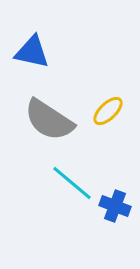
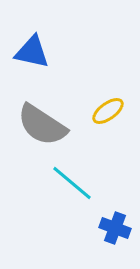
yellow ellipse: rotated 8 degrees clockwise
gray semicircle: moved 7 px left, 5 px down
blue cross: moved 22 px down
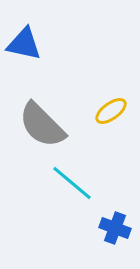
blue triangle: moved 8 px left, 8 px up
yellow ellipse: moved 3 px right
gray semicircle: rotated 12 degrees clockwise
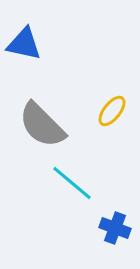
yellow ellipse: moved 1 px right; rotated 16 degrees counterclockwise
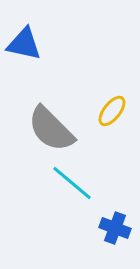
gray semicircle: moved 9 px right, 4 px down
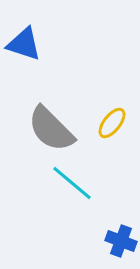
blue triangle: rotated 6 degrees clockwise
yellow ellipse: moved 12 px down
blue cross: moved 6 px right, 13 px down
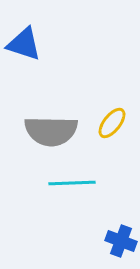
gray semicircle: moved 2 px down; rotated 44 degrees counterclockwise
cyan line: rotated 42 degrees counterclockwise
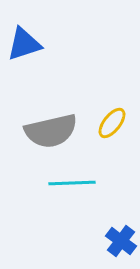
blue triangle: rotated 36 degrees counterclockwise
gray semicircle: rotated 14 degrees counterclockwise
blue cross: rotated 16 degrees clockwise
